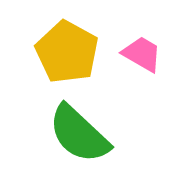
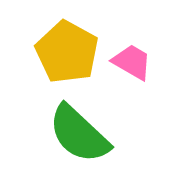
pink trapezoid: moved 10 px left, 8 px down
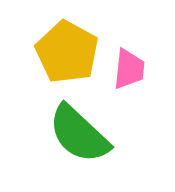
pink trapezoid: moved 3 px left, 7 px down; rotated 66 degrees clockwise
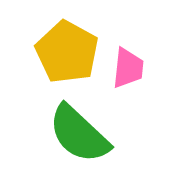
pink trapezoid: moved 1 px left, 1 px up
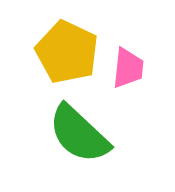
yellow pentagon: rotated 4 degrees counterclockwise
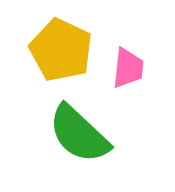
yellow pentagon: moved 6 px left, 2 px up
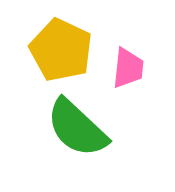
green semicircle: moved 2 px left, 6 px up
